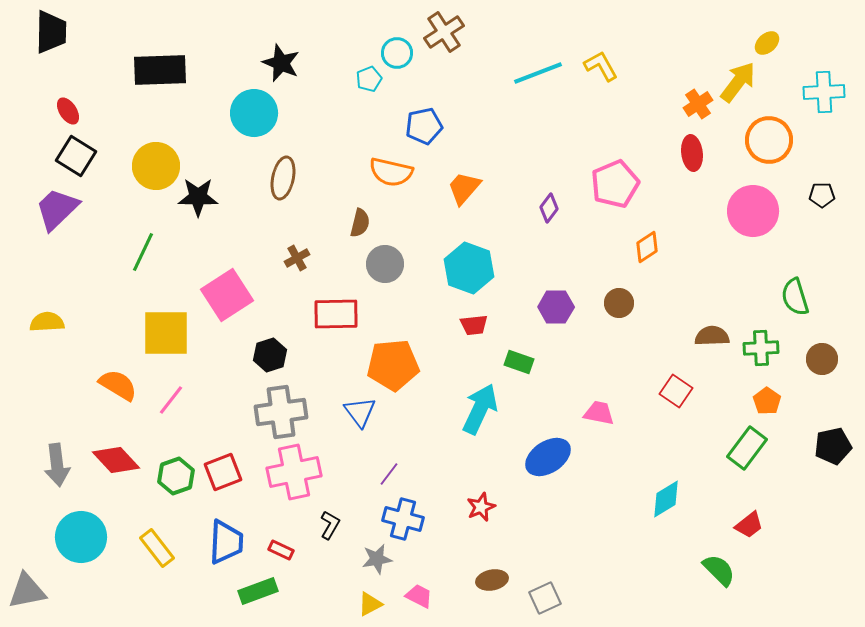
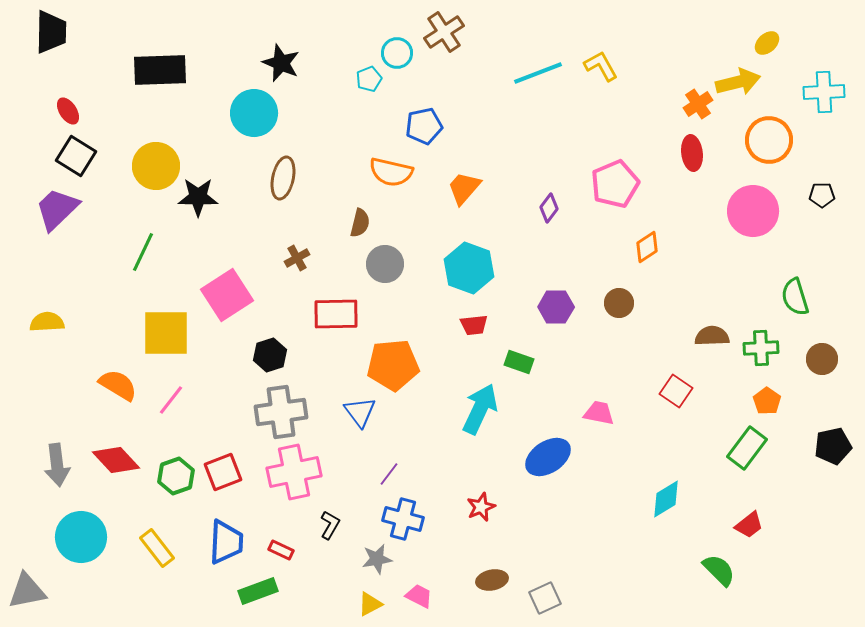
yellow arrow at (738, 82): rotated 39 degrees clockwise
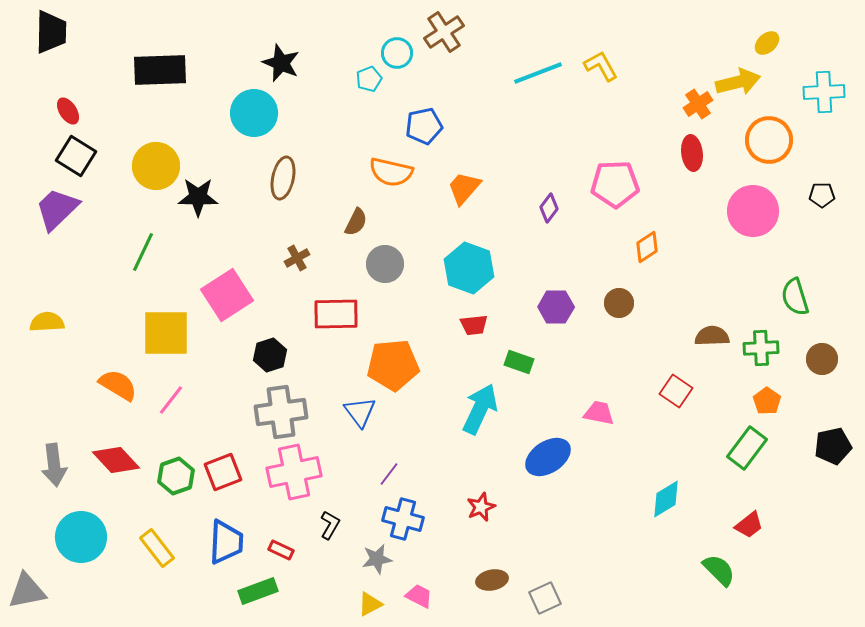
pink pentagon at (615, 184): rotated 21 degrees clockwise
brown semicircle at (360, 223): moved 4 px left, 1 px up; rotated 12 degrees clockwise
gray arrow at (57, 465): moved 3 px left
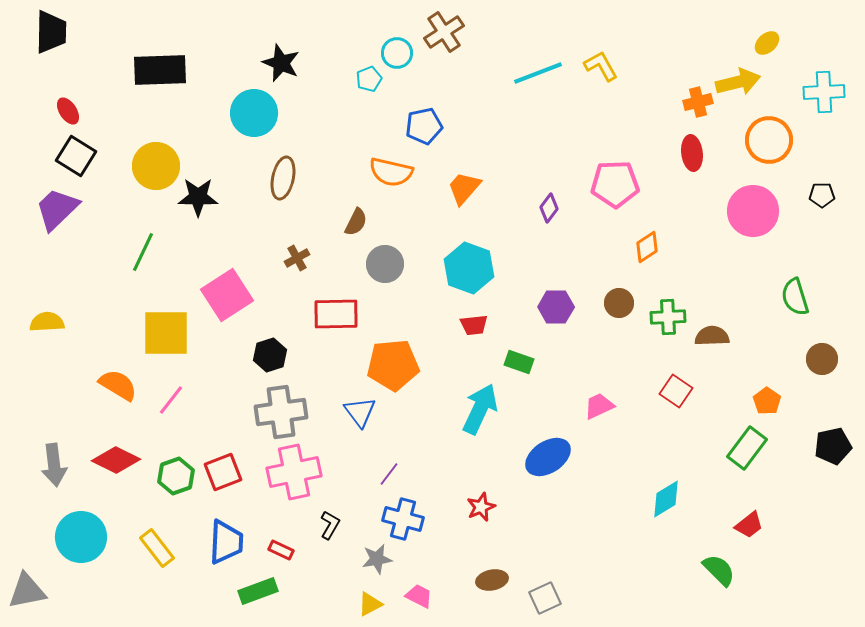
orange cross at (698, 104): moved 2 px up; rotated 20 degrees clockwise
green cross at (761, 348): moved 93 px left, 31 px up
pink trapezoid at (599, 413): moved 7 px up; rotated 36 degrees counterclockwise
red diamond at (116, 460): rotated 21 degrees counterclockwise
